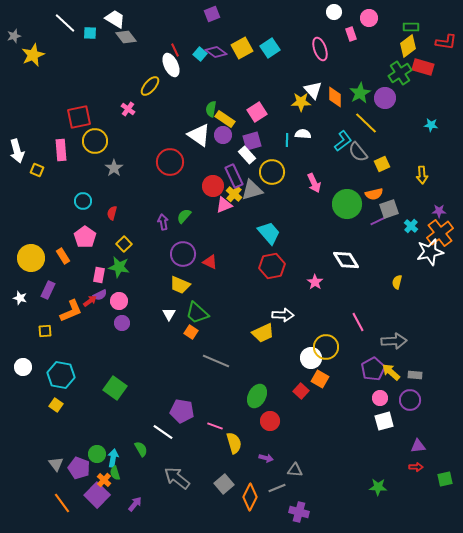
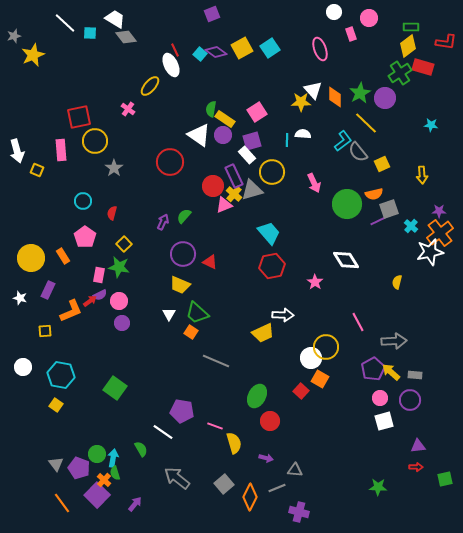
purple arrow at (163, 222): rotated 35 degrees clockwise
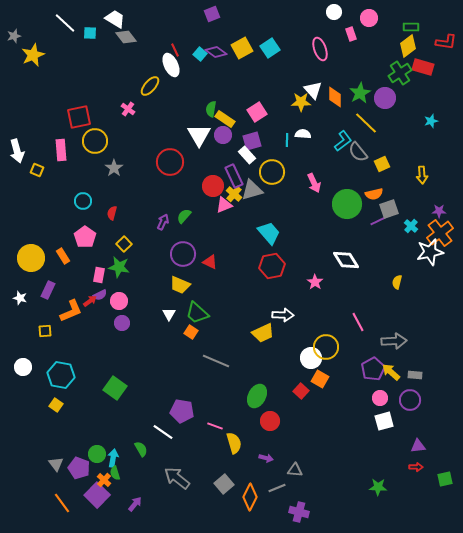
cyan star at (431, 125): moved 4 px up; rotated 24 degrees counterclockwise
white triangle at (199, 135): rotated 25 degrees clockwise
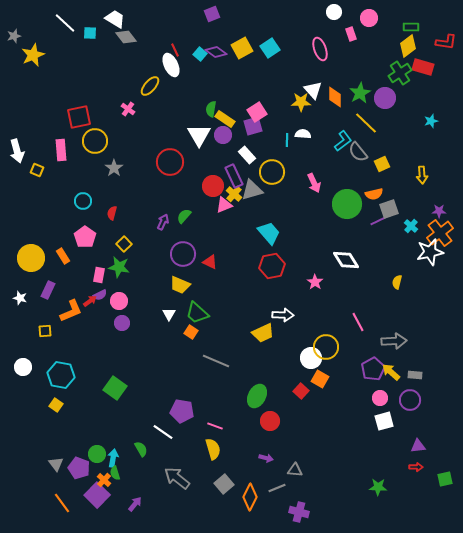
purple square at (252, 141): moved 1 px right, 15 px up
yellow semicircle at (234, 443): moved 21 px left, 6 px down
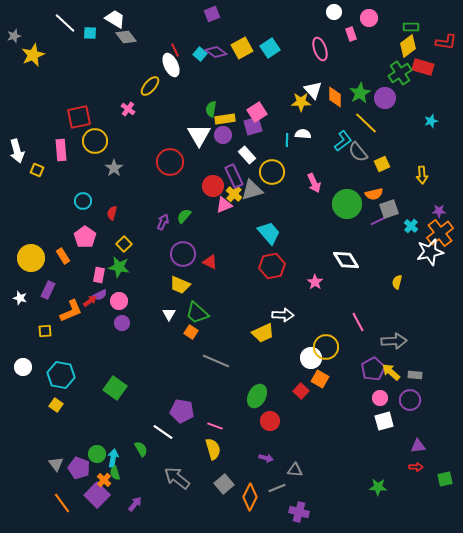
yellow rectangle at (225, 119): rotated 42 degrees counterclockwise
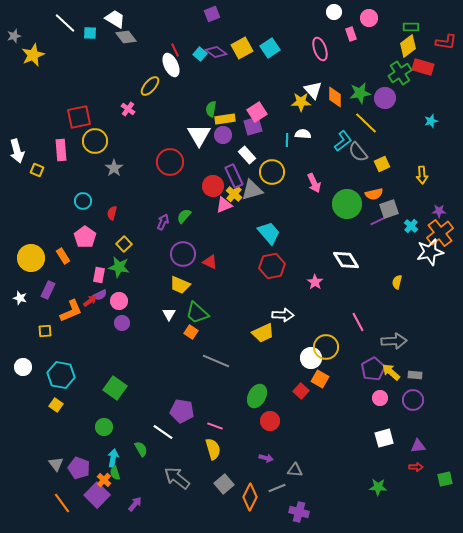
green star at (360, 93): rotated 20 degrees clockwise
purple circle at (410, 400): moved 3 px right
white square at (384, 421): moved 17 px down
green circle at (97, 454): moved 7 px right, 27 px up
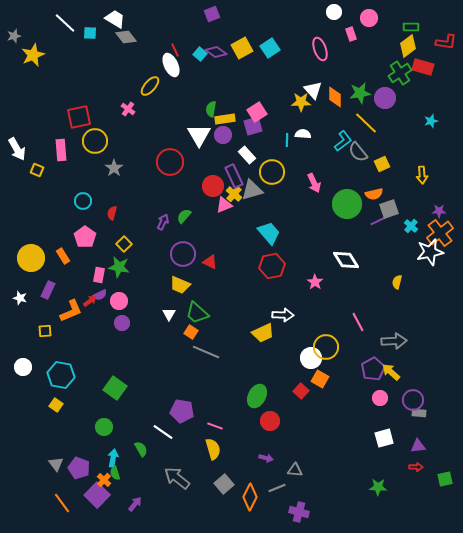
white arrow at (17, 151): moved 2 px up; rotated 15 degrees counterclockwise
gray line at (216, 361): moved 10 px left, 9 px up
gray rectangle at (415, 375): moved 4 px right, 38 px down
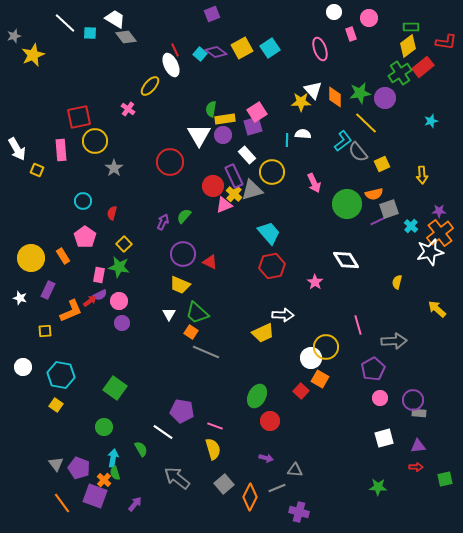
red rectangle at (423, 67): rotated 55 degrees counterclockwise
pink line at (358, 322): moved 3 px down; rotated 12 degrees clockwise
yellow arrow at (391, 372): moved 46 px right, 63 px up
purple square at (97, 495): moved 2 px left, 1 px down; rotated 25 degrees counterclockwise
